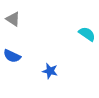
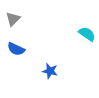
gray triangle: rotated 42 degrees clockwise
blue semicircle: moved 4 px right, 7 px up
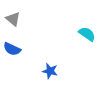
gray triangle: rotated 35 degrees counterclockwise
blue semicircle: moved 4 px left
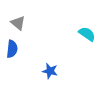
gray triangle: moved 5 px right, 4 px down
blue semicircle: rotated 108 degrees counterclockwise
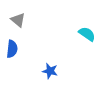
gray triangle: moved 3 px up
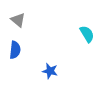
cyan semicircle: rotated 24 degrees clockwise
blue semicircle: moved 3 px right, 1 px down
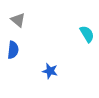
blue semicircle: moved 2 px left
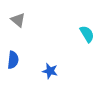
blue semicircle: moved 10 px down
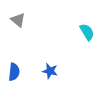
cyan semicircle: moved 2 px up
blue semicircle: moved 1 px right, 12 px down
